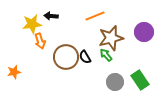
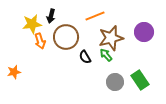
black arrow: rotated 80 degrees counterclockwise
brown circle: moved 20 px up
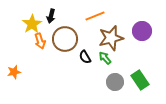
yellow star: rotated 24 degrees counterclockwise
purple circle: moved 2 px left, 1 px up
brown circle: moved 1 px left, 2 px down
green arrow: moved 1 px left, 3 px down
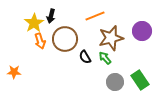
yellow star: moved 2 px right, 1 px up
orange star: rotated 16 degrees clockwise
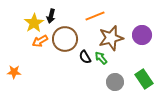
purple circle: moved 4 px down
orange arrow: rotated 77 degrees clockwise
green arrow: moved 4 px left
green rectangle: moved 4 px right, 1 px up
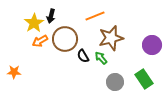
purple circle: moved 10 px right, 10 px down
black semicircle: moved 2 px left, 1 px up
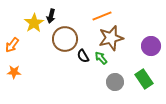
orange line: moved 7 px right
orange arrow: moved 28 px left, 4 px down; rotated 21 degrees counterclockwise
purple circle: moved 1 px left, 1 px down
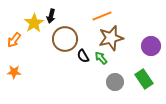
orange arrow: moved 2 px right, 5 px up
